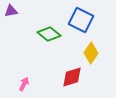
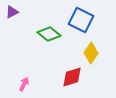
purple triangle: moved 1 px right, 1 px down; rotated 16 degrees counterclockwise
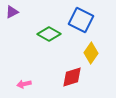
green diamond: rotated 10 degrees counterclockwise
pink arrow: rotated 128 degrees counterclockwise
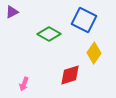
blue square: moved 3 px right
yellow diamond: moved 3 px right
red diamond: moved 2 px left, 2 px up
pink arrow: rotated 56 degrees counterclockwise
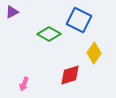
blue square: moved 5 px left
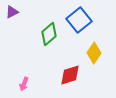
blue square: rotated 25 degrees clockwise
green diamond: rotated 70 degrees counterclockwise
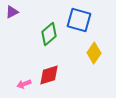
blue square: rotated 35 degrees counterclockwise
red diamond: moved 21 px left
pink arrow: rotated 48 degrees clockwise
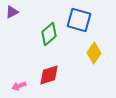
pink arrow: moved 5 px left, 2 px down
